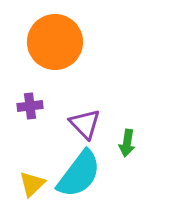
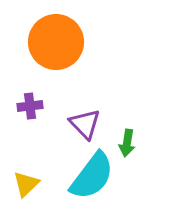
orange circle: moved 1 px right
cyan semicircle: moved 13 px right, 2 px down
yellow triangle: moved 6 px left
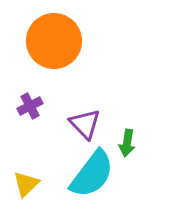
orange circle: moved 2 px left, 1 px up
purple cross: rotated 20 degrees counterclockwise
cyan semicircle: moved 2 px up
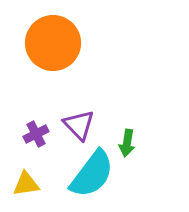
orange circle: moved 1 px left, 2 px down
purple cross: moved 6 px right, 28 px down
purple triangle: moved 6 px left, 1 px down
yellow triangle: rotated 36 degrees clockwise
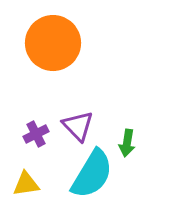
purple triangle: moved 1 px left, 1 px down
cyan semicircle: rotated 6 degrees counterclockwise
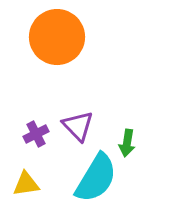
orange circle: moved 4 px right, 6 px up
cyan semicircle: moved 4 px right, 4 px down
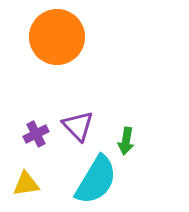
green arrow: moved 1 px left, 2 px up
cyan semicircle: moved 2 px down
